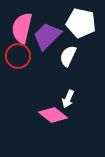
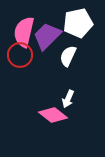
white pentagon: moved 3 px left; rotated 24 degrees counterclockwise
pink semicircle: moved 2 px right, 4 px down
red circle: moved 2 px right, 1 px up
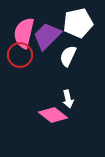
pink semicircle: moved 1 px down
white arrow: rotated 36 degrees counterclockwise
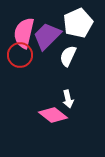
white pentagon: rotated 12 degrees counterclockwise
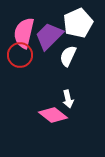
purple trapezoid: moved 2 px right
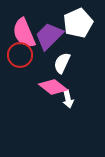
pink semicircle: rotated 36 degrees counterclockwise
white semicircle: moved 6 px left, 7 px down
pink diamond: moved 28 px up
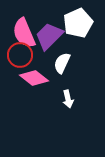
pink diamond: moved 19 px left, 9 px up
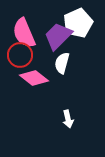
purple trapezoid: moved 9 px right
white semicircle: rotated 10 degrees counterclockwise
white arrow: moved 20 px down
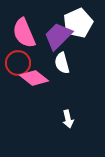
red circle: moved 2 px left, 8 px down
white semicircle: rotated 30 degrees counterclockwise
